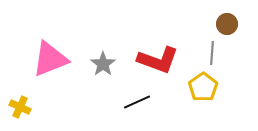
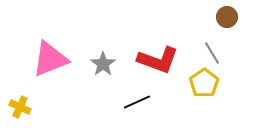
brown circle: moved 7 px up
gray line: rotated 35 degrees counterclockwise
yellow pentagon: moved 1 px right, 4 px up
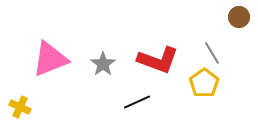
brown circle: moved 12 px right
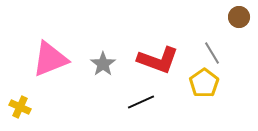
black line: moved 4 px right
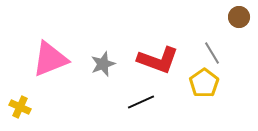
gray star: rotated 15 degrees clockwise
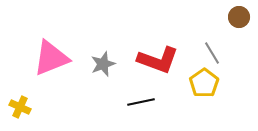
pink triangle: moved 1 px right, 1 px up
black line: rotated 12 degrees clockwise
